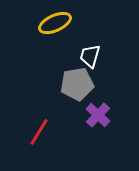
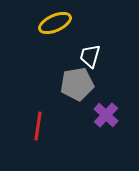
purple cross: moved 8 px right
red line: moved 1 px left, 6 px up; rotated 24 degrees counterclockwise
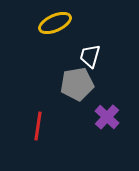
purple cross: moved 1 px right, 2 px down
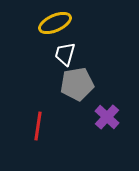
white trapezoid: moved 25 px left, 2 px up
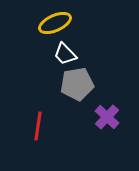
white trapezoid: rotated 60 degrees counterclockwise
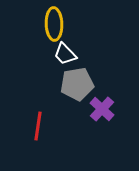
yellow ellipse: moved 1 px left, 1 px down; rotated 68 degrees counterclockwise
purple cross: moved 5 px left, 8 px up
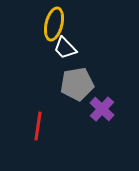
yellow ellipse: rotated 16 degrees clockwise
white trapezoid: moved 6 px up
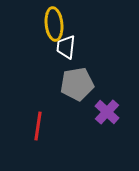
yellow ellipse: rotated 20 degrees counterclockwise
white trapezoid: moved 1 px right, 1 px up; rotated 50 degrees clockwise
purple cross: moved 5 px right, 3 px down
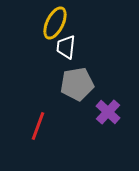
yellow ellipse: moved 1 px right, 1 px up; rotated 32 degrees clockwise
purple cross: moved 1 px right
red line: rotated 12 degrees clockwise
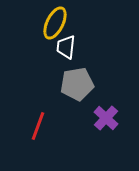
purple cross: moved 2 px left, 6 px down
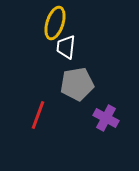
yellow ellipse: rotated 8 degrees counterclockwise
purple cross: rotated 15 degrees counterclockwise
red line: moved 11 px up
